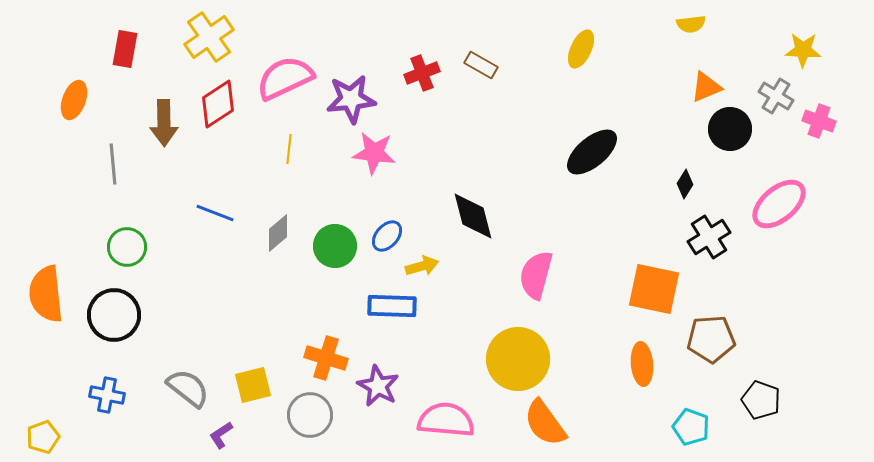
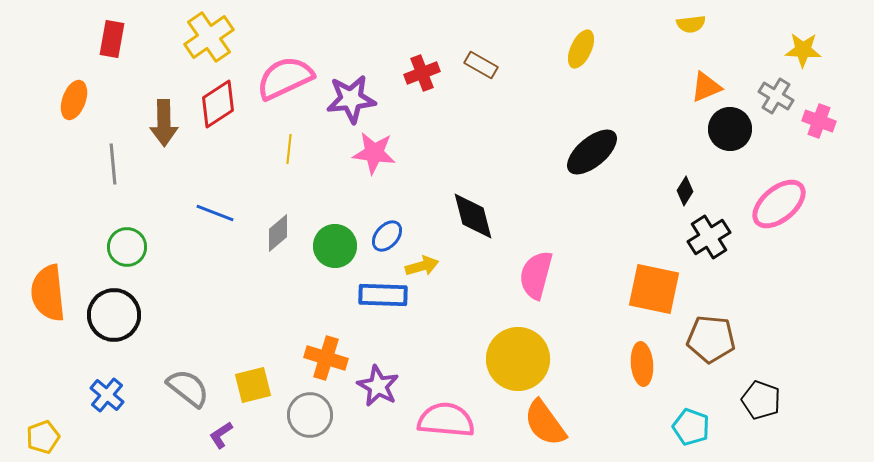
red rectangle at (125, 49): moved 13 px left, 10 px up
black diamond at (685, 184): moved 7 px down
orange semicircle at (46, 294): moved 2 px right, 1 px up
blue rectangle at (392, 306): moved 9 px left, 11 px up
brown pentagon at (711, 339): rotated 9 degrees clockwise
blue cross at (107, 395): rotated 28 degrees clockwise
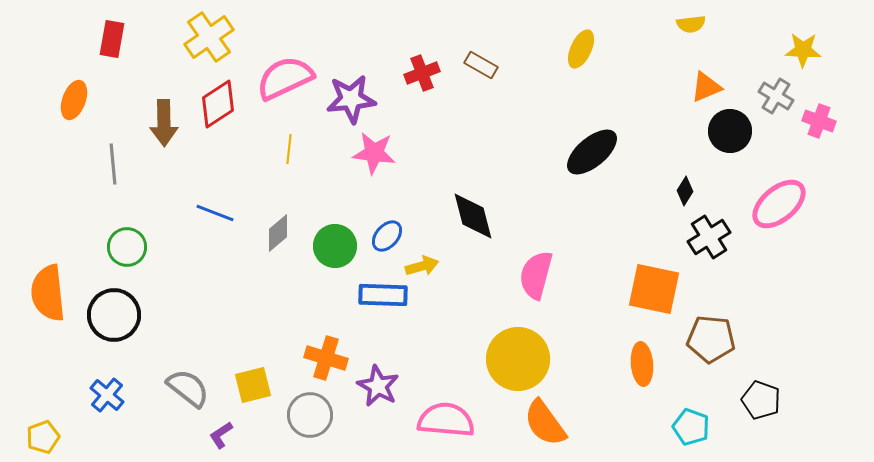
black circle at (730, 129): moved 2 px down
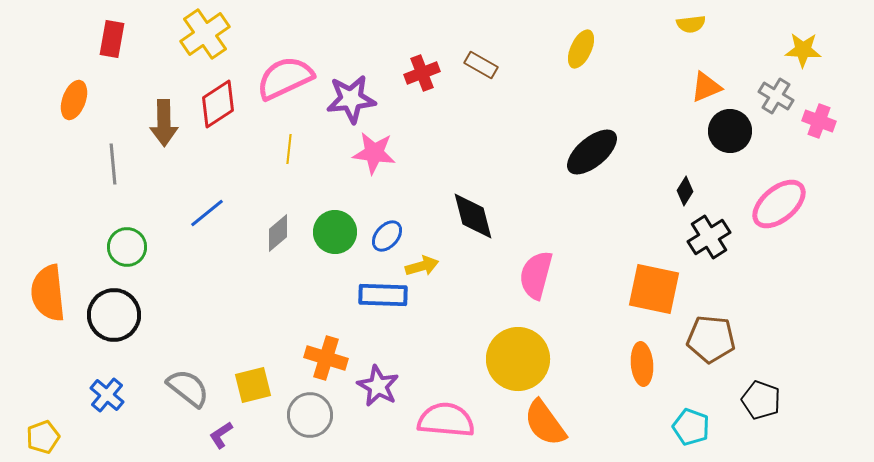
yellow cross at (209, 37): moved 4 px left, 3 px up
blue line at (215, 213): moved 8 px left; rotated 60 degrees counterclockwise
green circle at (335, 246): moved 14 px up
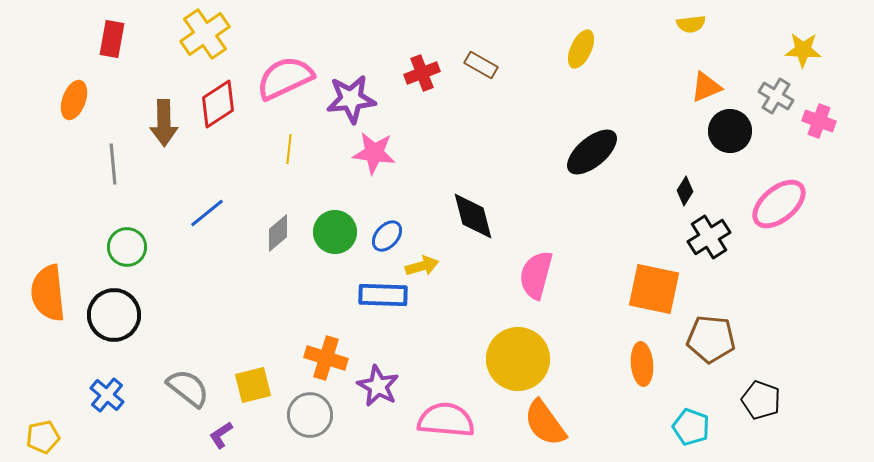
yellow pentagon at (43, 437): rotated 8 degrees clockwise
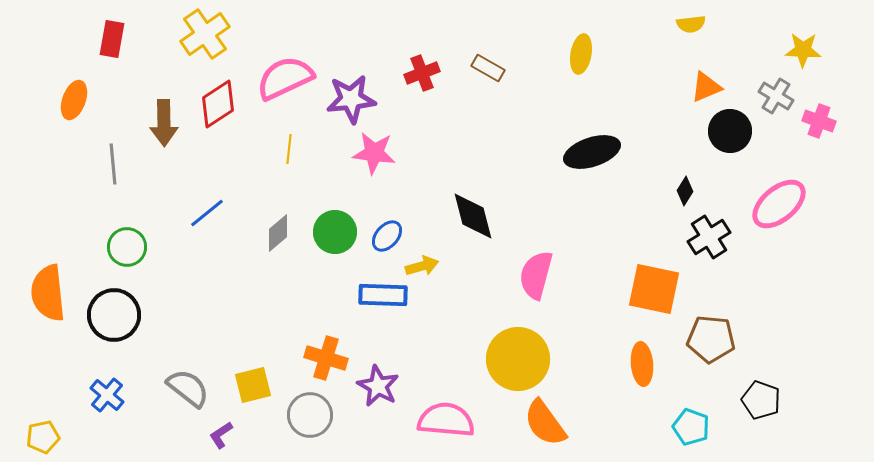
yellow ellipse at (581, 49): moved 5 px down; rotated 15 degrees counterclockwise
brown rectangle at (481, 65): moved 7 px right, 3 px down
black ellipse at (592, 152): rotated 22 degrees clockwise
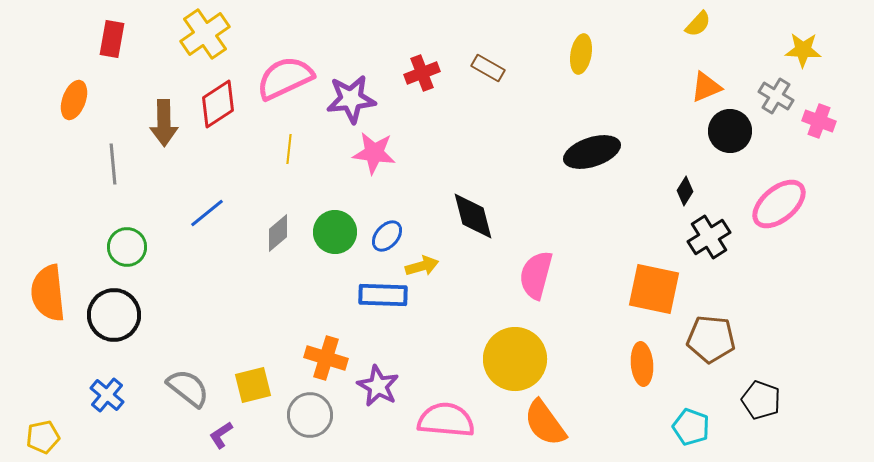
yellow semicircle at (691, 24): moved 7 px right; rotated 40 degrees counterclockwise
yellow circle at (518, 359): moved 3 px left
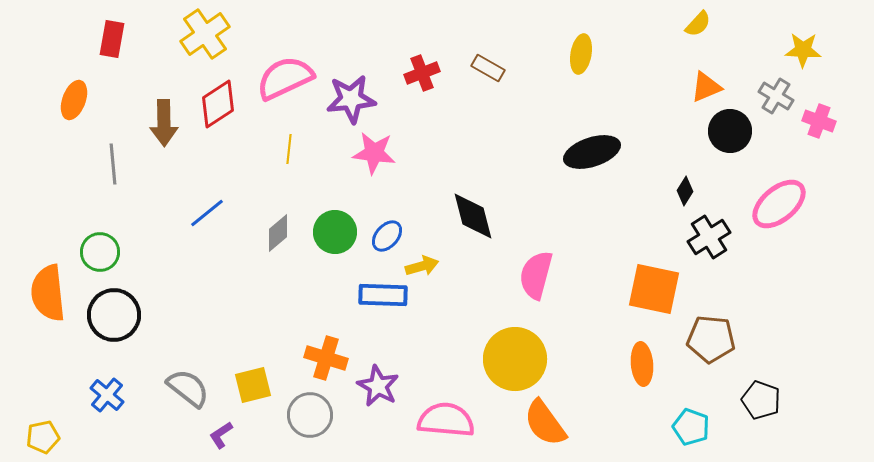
green circle at (127, 247): moved 27 px left, 5 px down
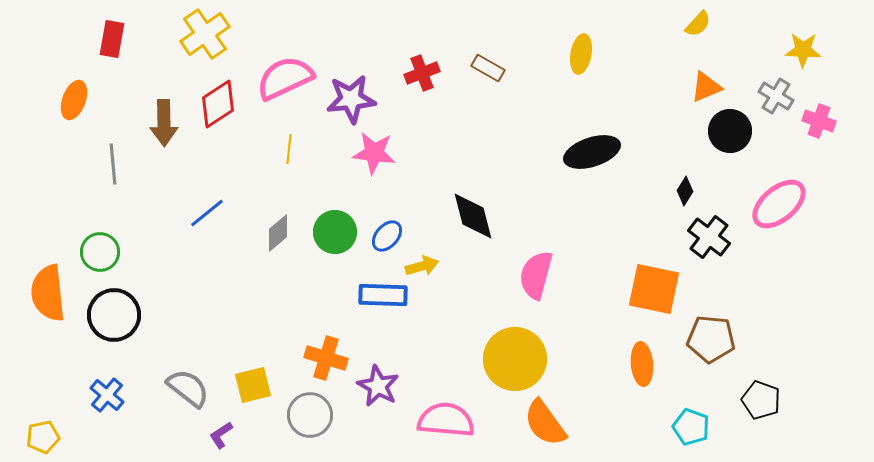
black cross at (709, 237): rotated 21 degrees counterclockwise
